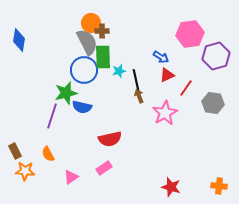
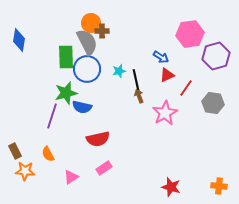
green rectangle: moved 37 px left
blue circle: moved 3 px right, 1 px up
red semicircle: moved 12 px left
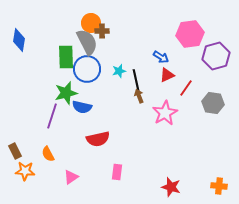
pink rectangle: moved 13 px right, 4 px down; rotated 49 degrees counterclockwise
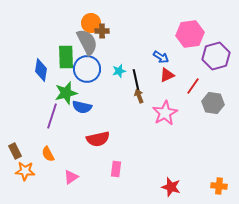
blue diamond: moved 22 px right, 30 px down
red line: moved 7 px right, 2 px up
pink rectangle: moved 1 px left, 3 px up
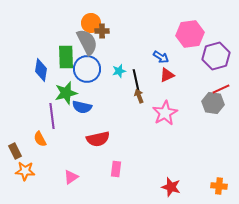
red line: moved 28 px right, 3 px down; rotated 30 degrees clockwise
purple line: rotated 25 degrees counterclockwise
orange semicircle: moved 8 px left, 15 px up
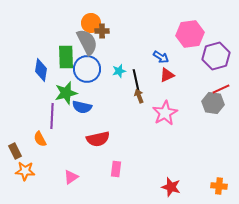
purple line: rotated 10 degrees clockwise
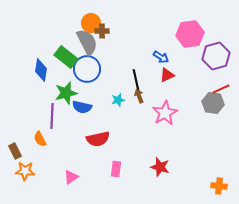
green rectangle: rotated 50 degrees counterclockwise
cyan star: moved 1 px left, 29 px down
red star: moved 11 px left, 20 px up
